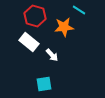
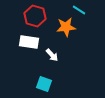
orange star: moved 2 px right
white rectangle: rotated 30 degrees counterclockwise
cyan square: rotated 28 degrees clockwise
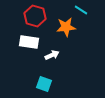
cyan line: moved 2 px right
white arrow: rotated 72 degrees counterclockwise
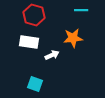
cyan line: rotated 32 degrees counterclockwise
red hexagon: moved 1 px left, 1 px up
orange star: moved 7 px right, 11 px down
cyan square: moved 9 px left
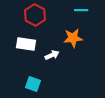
red hexagon: moved 1 px right; rotated 10 degrees clockwise
white rectangle: moved 3 px left, 2 px down
cyan square: moved 2 px left
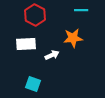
white rectangle: rotated 12 degrees counterclockwise
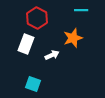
red hexagon: moved 2 px right, 3 px down
orange star: rotated 12 degrees counterclockwise
white rectangle: rotated 66 degrees counterclockwise
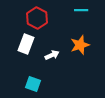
orange star: moved 7 px right, 7 px down
